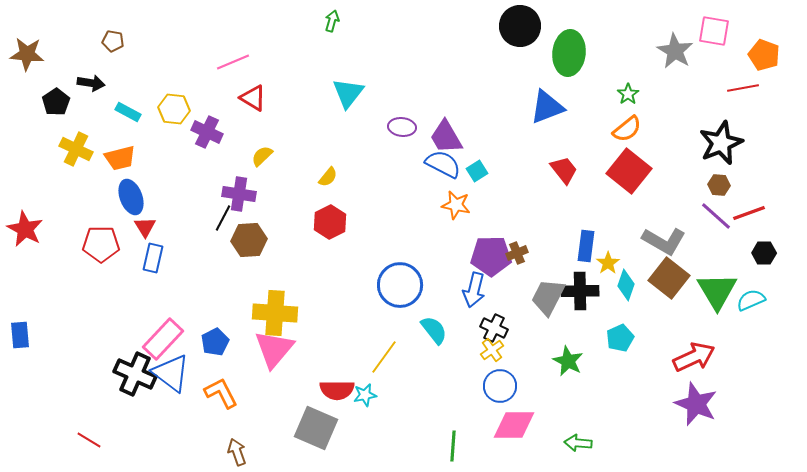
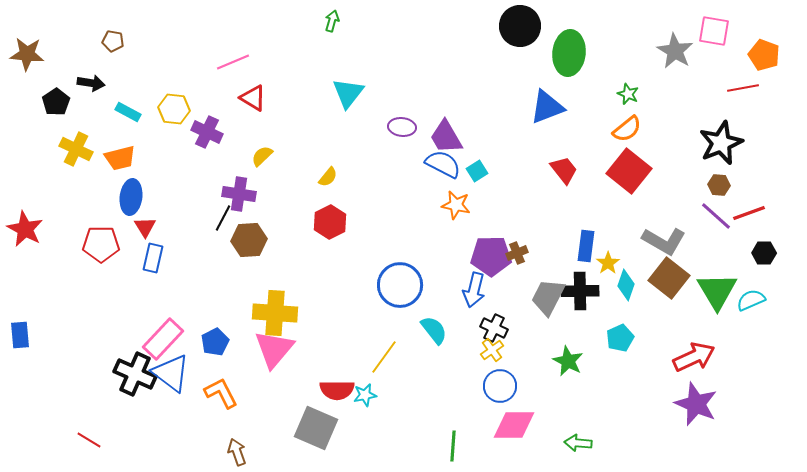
green star at (628, 94): rotated 15 degrees counterclockwise
blue ellipse at (131, 197): rotated 28 degrees clockwise
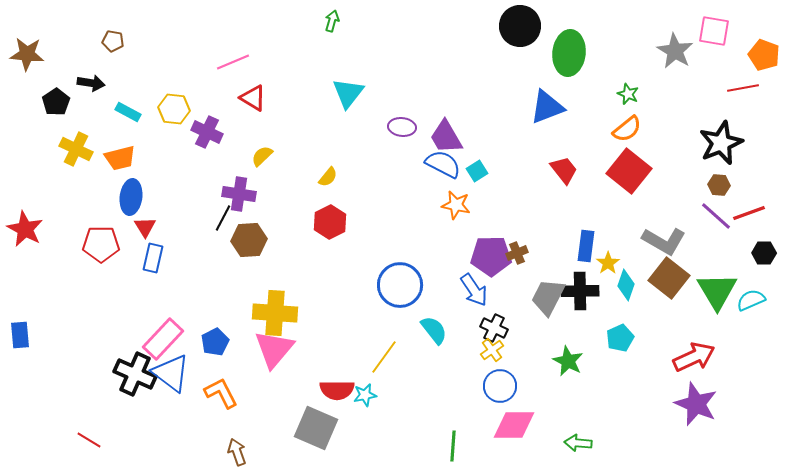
blue arrow at (474, 290): rotated 48 degrees counterclockwise
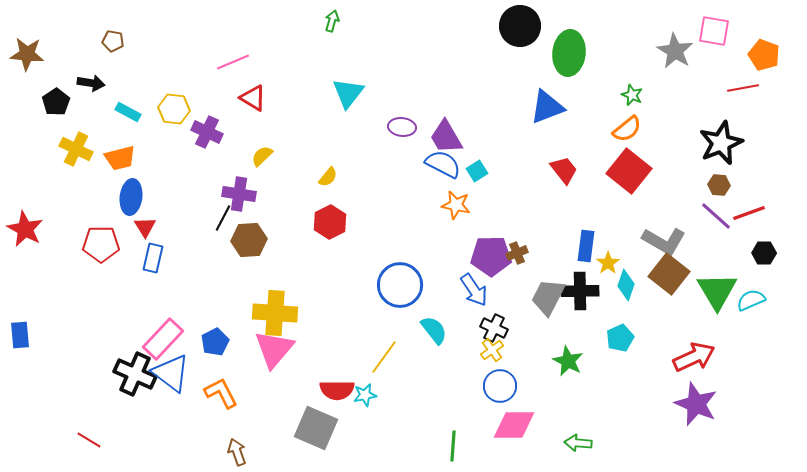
green star at (628, 94): moved 4 px right, 1 px down
brown square at (669, 278): moved 4 px up
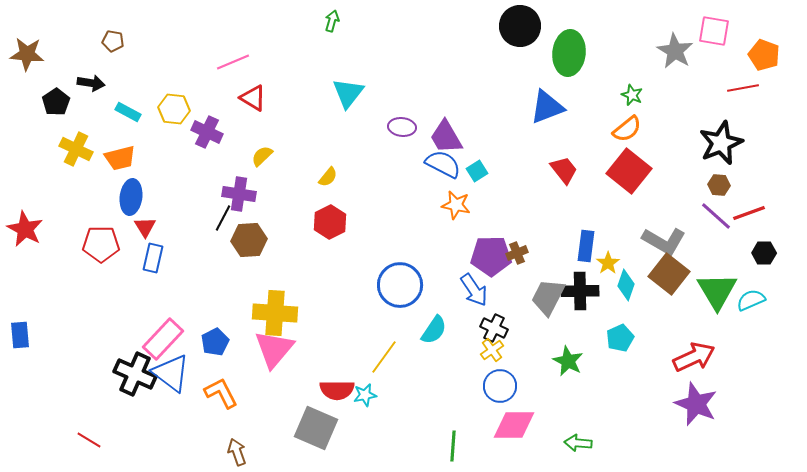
cyan semicircle at (434, 330): rotated 72 degrees clockwise
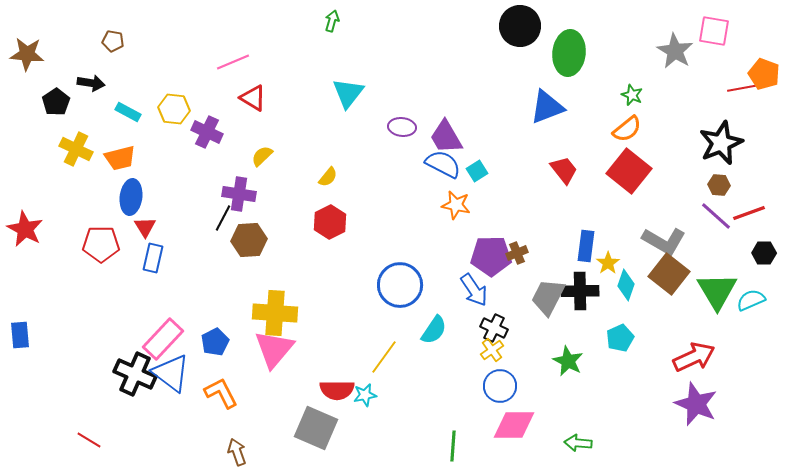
orange pentagon at (764, 55): moved 19 px down
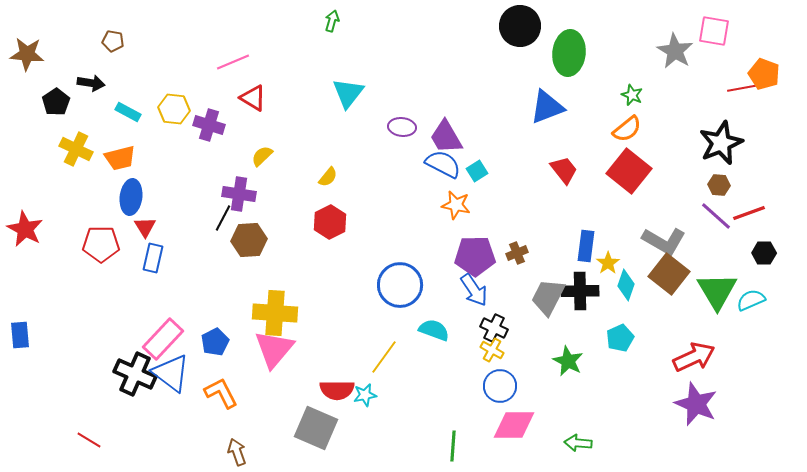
purple cross at (207, 132): moved 2 px right, 7 px up; rotated 8 degrees counterclockwise
purple pentagon at (491, 256): moved 16 px left
cyan semicircle at (434, 330): rotated 104 degrees counterclockwise
yellow cross at (492, 350): rotated 25 degrees counterclockwise
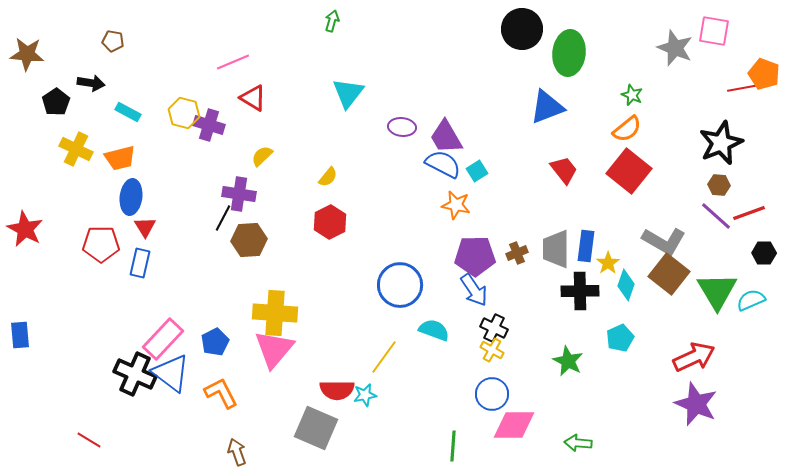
black circle at (520, 26): moved 2 px right, 3 px down
gray star at (675, 51): moved 3 px up; rotated 9 degrees counterclockwise
yellow hexagon at (174, 109): moved 10 px right, 4 px down; rotated 8 degrees clockwise
blue rectangle at (153, 258): moved 13 px left, 5 px down
gray trapezoid at (548, 297): moved 8 px right, 48 px up; rotated 27 degrees counterclockwise
blue circle at (500, 386): moved 8 px left, 8 px down
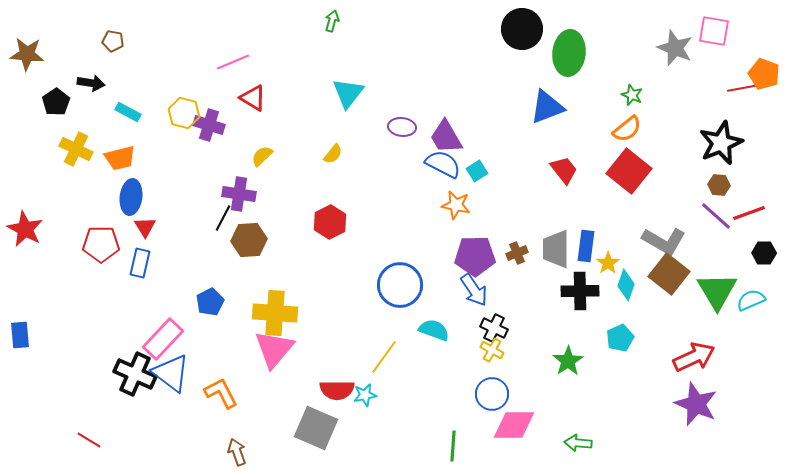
yellow semicircle at (328, 177): moved 5 px right, 23 px up
blue pentagon at (215, 342): moved 5 px left, 40 px up
green star at (568, 361): rotated 12 degrees clockwise
